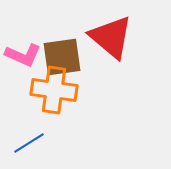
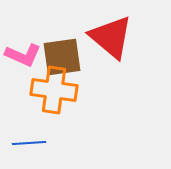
blue line: rotated 28 degrees clockwise
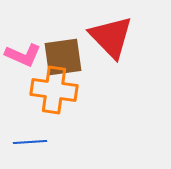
red triangle: rotated 6 degrees clockwise
brown square: moved 1 px right
blue line: moved 1 px right, 1 px up
